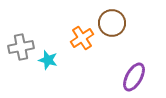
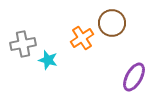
gray cross: moved 2 px right, 3 px up
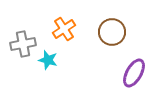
brown circle: moved 9 px down
orange cross: moved 18 px left, 9 px up
purple ellipse: moved 4 px up
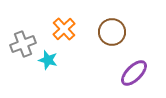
orange cross: rotated 10 degrees counterclockwise
gray cross: rotated 10 degrees counterclockwise
purple ellipse: rotated 16 degrees clockwise
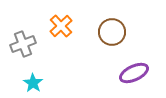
orange cross: moved 3 px left, 3 px up
cyan star: moved 15 px left, 23 px down; rotated 18 degrees clockwise
purple ellipse: rotated 20 degrees clockwise
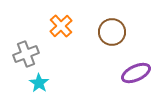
gray cross: moved 3 px right, 10 px down
purple ellipse: moved 2 px right
cyan star: moved 6 px right
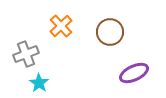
brown circle: moved 2 px left
purple ellipse: moved 2 px left
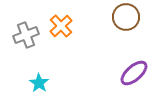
brown circle: moved 16 px right, 15 px up
gray cross: moved 19 px up
purple ellipse: rotated 16 degrees counterclockwise
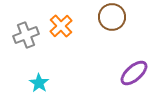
brown circle: moved 14 px left
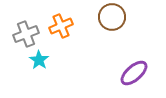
orange cross: rotated 20 degrees clockwise
gray cross: moved 1 px up
cyan star: moved 23 px up
